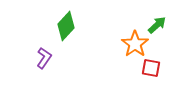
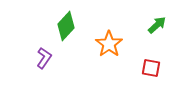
orange star: moved 26 px left
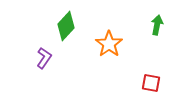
green arrow: rotated 36 degrees counterclockwise
red square: moved 15 px down
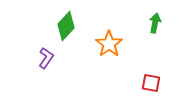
green arrow: moved 2 px left, 2 px up
purple L-shape: moved 2 px right
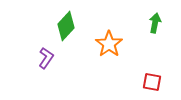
red square: moved 1 px right, 1 px up
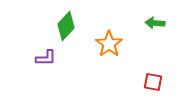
green arrow: rotated 96 degrees counterclockwise
purple L-shape: rotated 55 degrees clockwise
red square: moved 1 px right
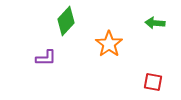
green diamond: moved 5 px up
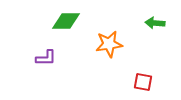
green diamond: rotated 48 degrees clockwise
orange star: rotated 28 degrees clockwise
red square: moved 10 px left
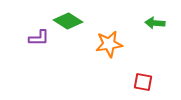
green diamond: moved 2 px right; rotated 32 degrees clockwise
purple L-shape: moved 7 px left, 20 px up
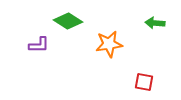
purple L-shape: moved 7 px down
red square: moved 1 px right
